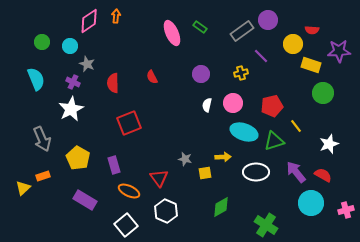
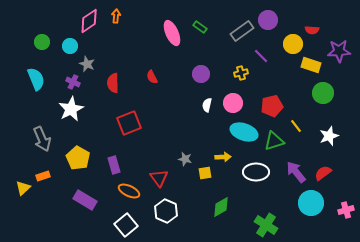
white star at (329, 144): moved 8 px up
red semicircle at (323, 175): moved 2 px up; rotated 66 degrees counterclockwise
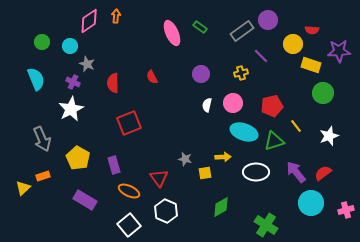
white square at (126, 225): moved 3 px right
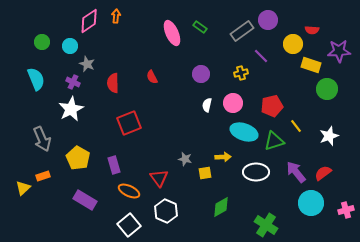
green circle at (323, 93): moved 4 px right, 4 px up
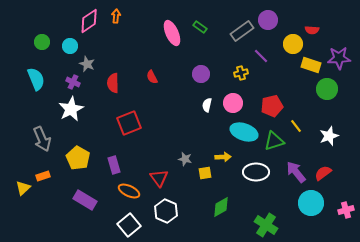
purple star at (339, 51): moved 7 px down
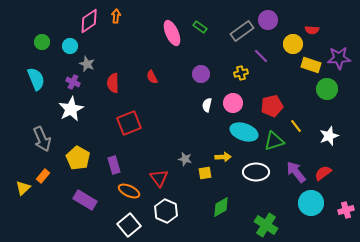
orange rectangle at (43, 176): rotated 32 degrees counterclockwise
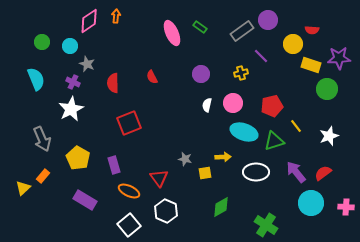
pink cross at (346, 210): moved 3 px up; rotated 21 degrees clockwise
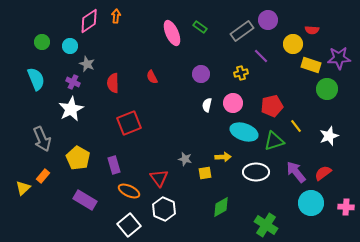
white hexagon at (166, 211): moved 2 px left, 2 px up
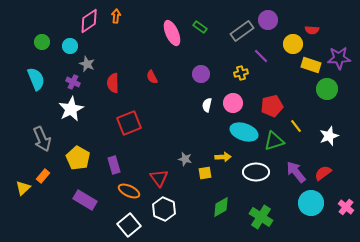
pink cross at (346, 207): rotated 35 degrees clockwise
green cross at (266, 225): moved 5 px left, 8 px up
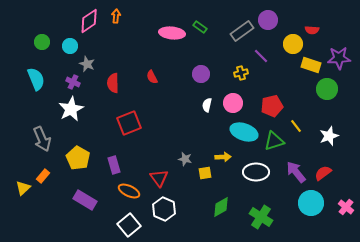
pink ellipse at (172, 33): rotated 60 degrees counterclockwise
